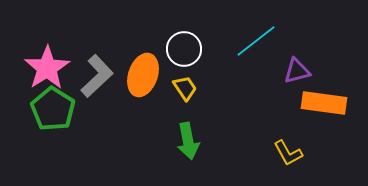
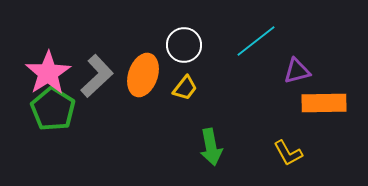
white circle: moved 4 px up
pink star: moved 1 px right, 5 px down
yellow trapezoid: rotated 72 degrees clockwise
orange rectangle: rotated 9 degrees counterclockwise
green arrow: moved 23 px right, 6 px down
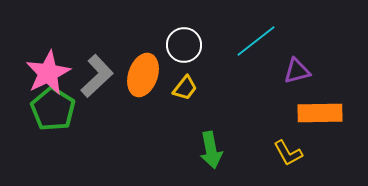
pink star: rotated 6 degrees clockwise
orange rectangle: moved 4 px left, 10 px down
green arrow: moved 3 px down
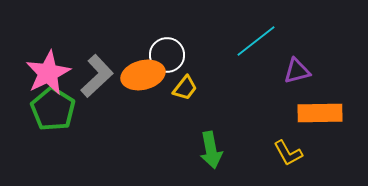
white circle: moved 17 px left, 10 px down
orange ellipse: rotated 57 degrees clockwise
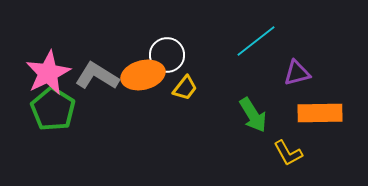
purple triangle: moved 2 px down
gray L-shape: rotated 105 degrees counterclockwise
green arrow: moved 42 px right, 35 px up; rotated 21 degrees counterclockwise
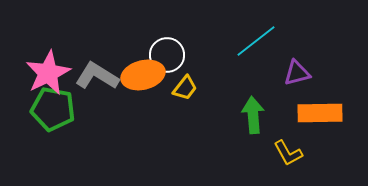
green pentagon: rotated 21 degrees counterclockwise
green arrow: rotated 153 degrees counterclockwise
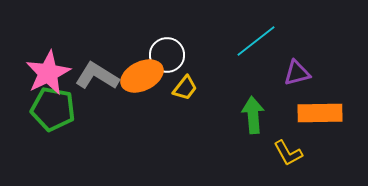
orange ellipse: moved 1 px left, 1 px down; rotated 12 degrees counterclockwise
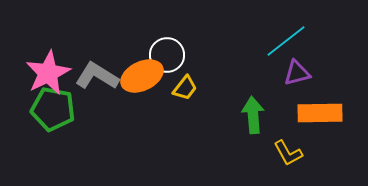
cyan line: moved 30 px right
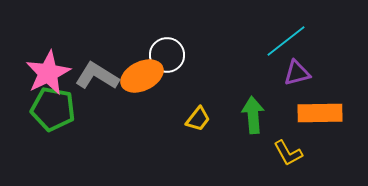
yellow trapezoid: moved 13 px right, 31 px down
